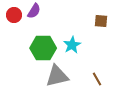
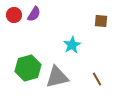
purple semicircle: moved 3 px down
green hexagon: moved 15 px left, 20 px down; rotated 15 degrees counterclockwise
gray triangle: moved 1 px down
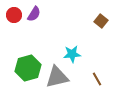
brown square: rotated 32 degrees clockwise
cyan star: moved 9 px down; rotated 24 degrees clockwise
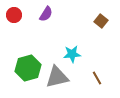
purple semicircle: moved 12 px right
brown line: moved 1 px up
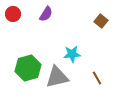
red circle: moved 1 px left, 1 px up
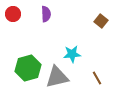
purple semicircle: rotated 35 degrees counterclockwise
